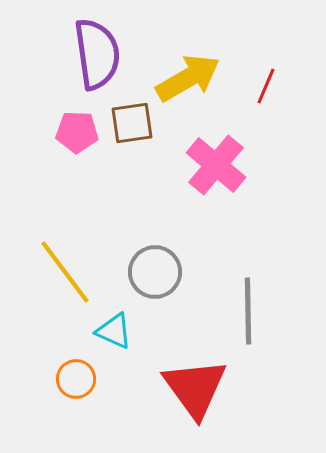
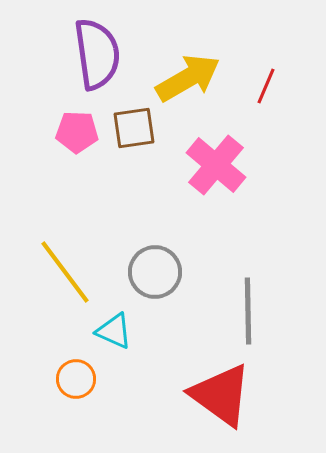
brown square: moved 2 px right, 5 px down
red triangle: moved 26 px right, 7 px down; rotated 18 degrees counterclockwise
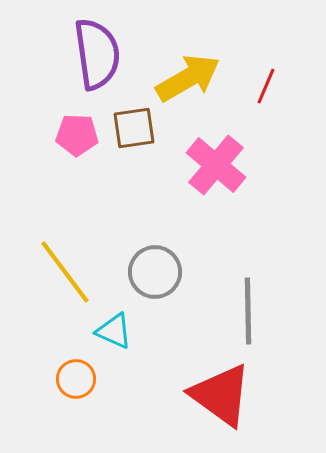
pink pentagon: moved 3 px down
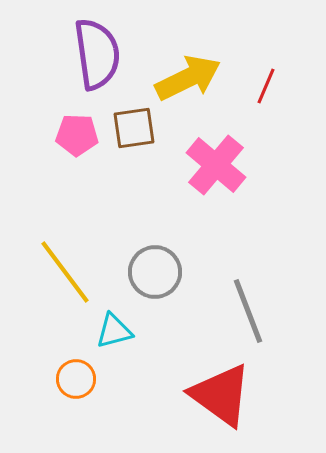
yellow arrow: rotated 4 degrees clockwise
gray line: rotated 20 degrees counterclockwise
cyan triangle: rotated 39 degrees counterclockwise
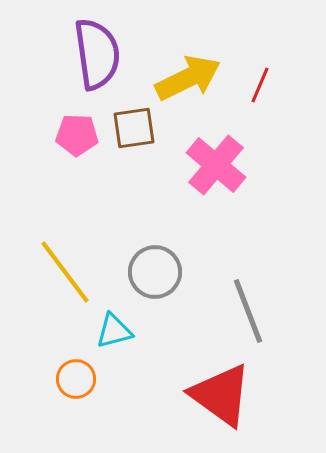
red line: moved 6 px left, 1 px up
